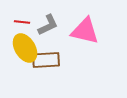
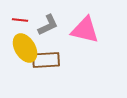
red line: moved 2 px left, 2 px up
pink triangle: moved 1 px up
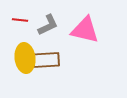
yellow ellipse: moved 10 px down; rotated 24 degrees clockwise
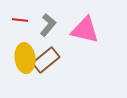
gray L-shape: rotated 25 degrees counterclockwise
brown rectangle: rotated 36 degrees counterclockwise
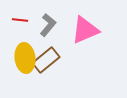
pink triangle: rotated 36 degrees counterclockwise
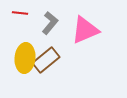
red line: moved 7 px up
gray L-shape: moved 2 px right, 2 px up
yellow ellipse: rotated 12 degrees clockwise
